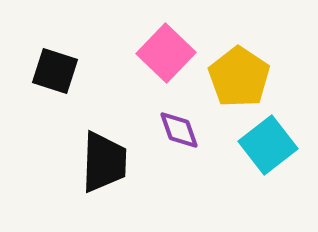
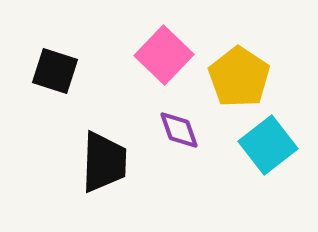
pink square: moved 2 px left, 2 px down
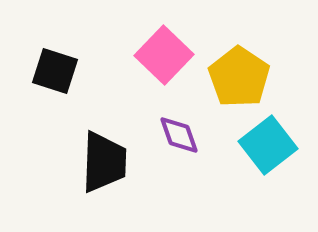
purple diamond: moved 5 px down
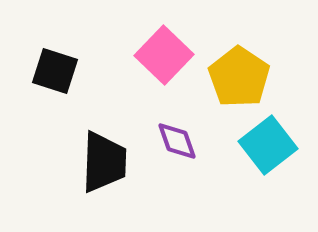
purple diamond: moved 2 px left, 6 px down
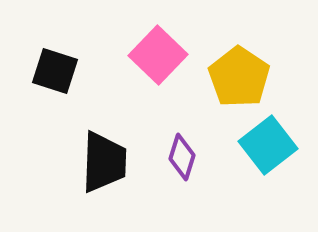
pink square: moved 6 px left
purple diamond: moved 5 px right, 16 px down; rotated 36 degrees clockwise
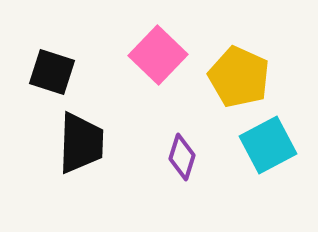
black square: moved 3 px left, 1 px down
yellow pentagon: rotated 10 degrees counterclockwise
cyan square: rotated 10 degrees clockwise
black trapezoid: moved 23 px left, 19 px up
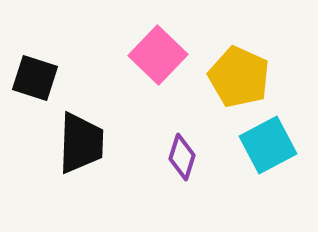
black square: moved 17 px left, 6 px down
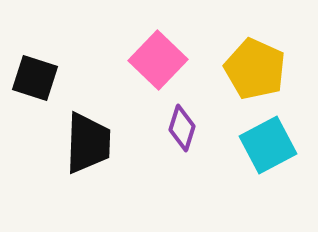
pink square: moved 5 px down
yellow pentagon: moved 16 px right, 8 px up
black trapezoid: moved 7 px right
purple diamond: moved 29 px up
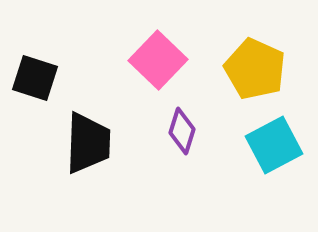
purple diamond: moved 3 px down
cyan square: moved 6 px right
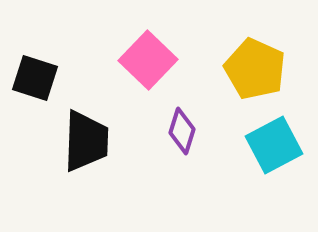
pink square: moved 10 px left
black trapezoid: moved 2 px left, 2 px up
